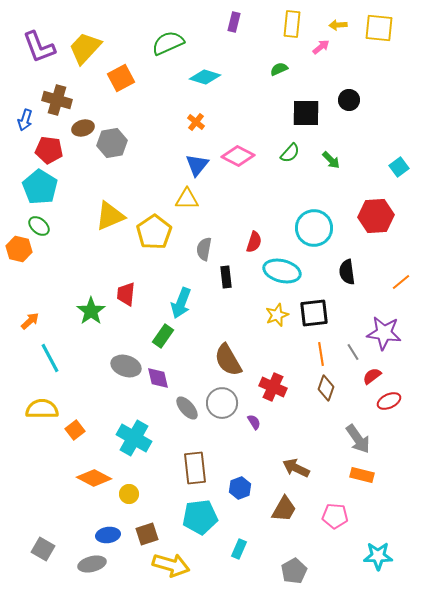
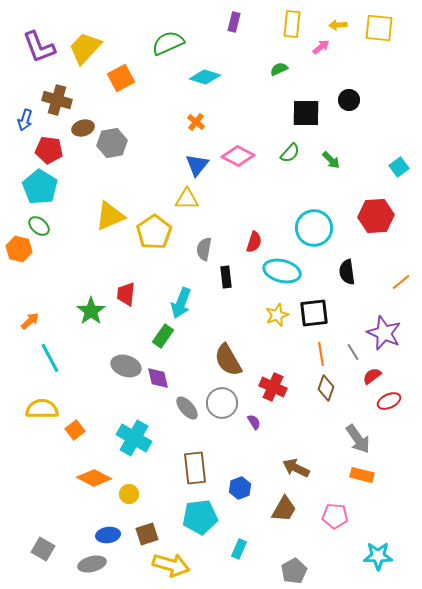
purple star at (384, 333): rotated 16 degrees clockwise
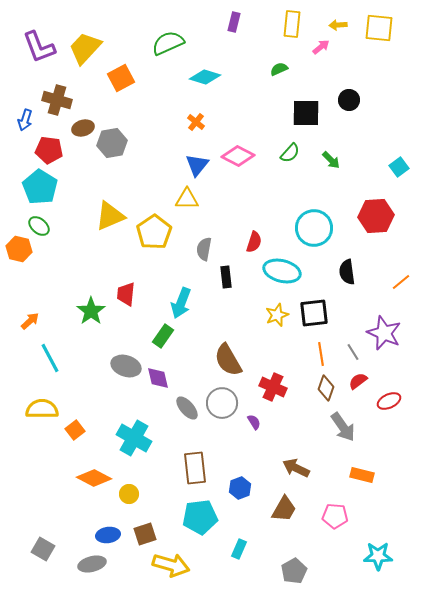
red semicircle at (372, 376): moved 14 px left, 5 px down
gray arrow at (358, 439): moved 15 px left, 12 px up
brown square at (147, 534): moved 2 px left
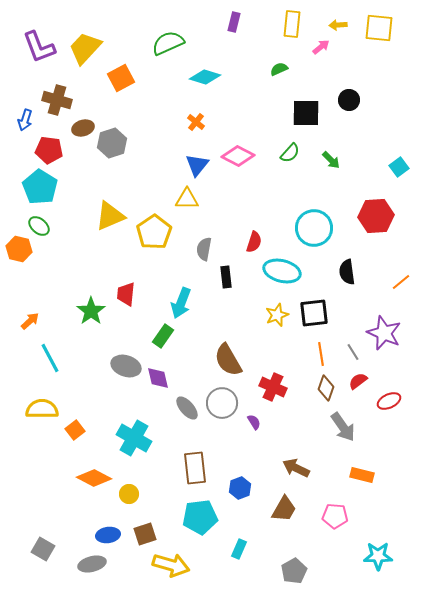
gray hexagon at (112, 143): rotated 8 degrees counterclockwise
